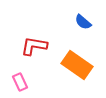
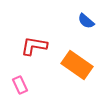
blue semicircle: moved 3 px right, 1 px up
pink rectangle: moved 3 px down
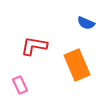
blue semicircle: moved 2 px down; rotated 18 degrees counterclockwise
orange rectangle: rotated 32 degrees clockwise
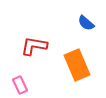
blue semicircle: rotated 18 degrees clockwise
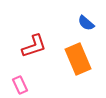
red L-shape: rotated 152 degrees clockwise
orange rectangle: moved 1 px right, 6 px up
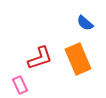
blue semicircle: moved 1 px left
red L-shape: moved 6 px right, 12 px down
